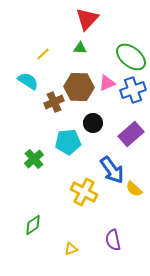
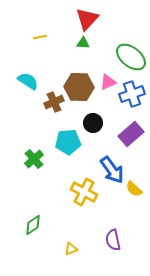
green triangle: moved 3 px right, 5 px up
yellow line: moved 3 px left, 17 px up; rotated 32 degrees clockwise
pink triangle: moved 1 px right, 1 px up
blue cross: moved 1 px left, 4 px down
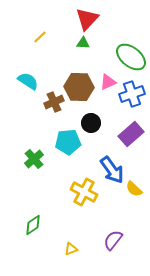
yellow line: rotated 32 degrees counterclockwise
black circle: moved 2 px left
purple semicircle: rotated 50 degrees clockwise
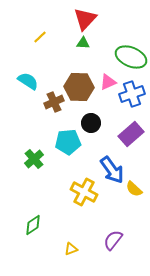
red triangle: moved 2 px left
green ellipse: rotated 16 degrees counterclockwise
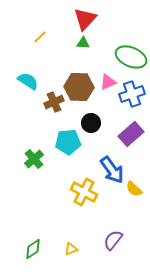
green diamond: moved 24 px down
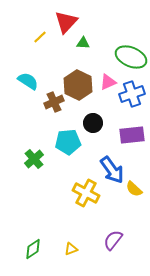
red triangle: moved 19 px left, 3 px down
brown hexagon: moved 1 px left, 2 px up; rotated 24 degrees clockwise
black circle: moved 2 px right
purple rectangle: moved 1 px right, 1 px down; rotated 35 degrees clockwise
yellow cross: moved 2 px right, 1 px down
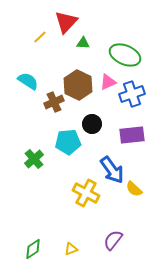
green ellipse: moved 6 px left, 2 px up
black circle: moved 1 px left, 1 px down
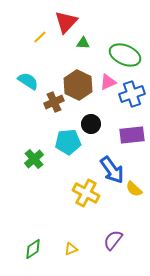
black circle: moved 1 px left
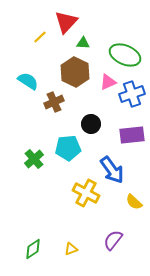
brown hexagon: moved 3 px left, 13 px up
cyan pentagon: moved 6 px down
yellow semicircle: moved 13 px down
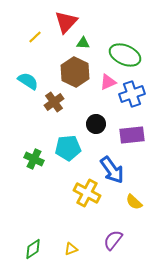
yellow line: moved 5 px left
brown cross: rotated 12 degrees counterclockwise
black circle: moved 5 px right
green cross: rotated 24 degrees counterclockwise
yellow cross: moved 1 px right
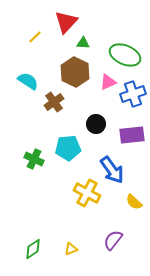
blue cross: moved 1 px right
